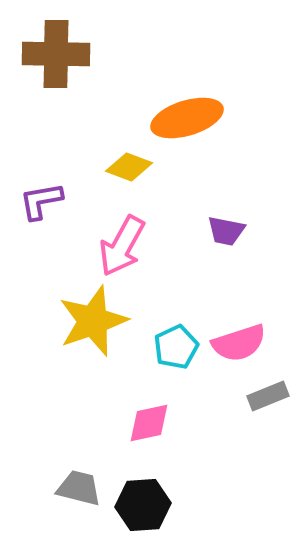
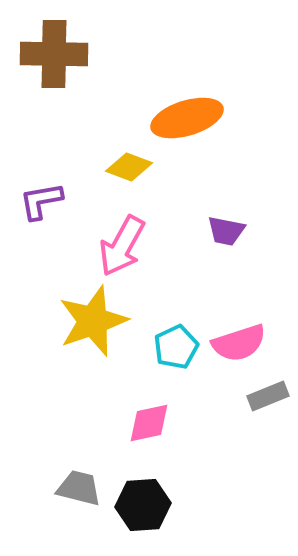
brown cross: moved 2 px left
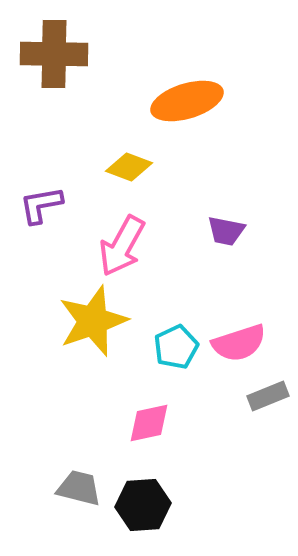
orange ellipse: moved 17 px up
purple L-shape: moved 4 px down
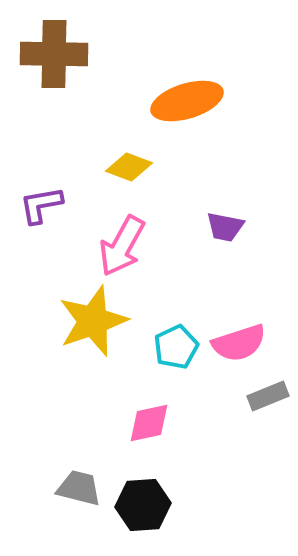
purple trapezoid: moved 1 px left, 4 px up
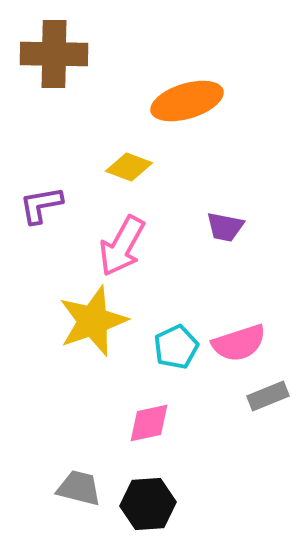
black hexagon: moved 5 px right, 1 px up
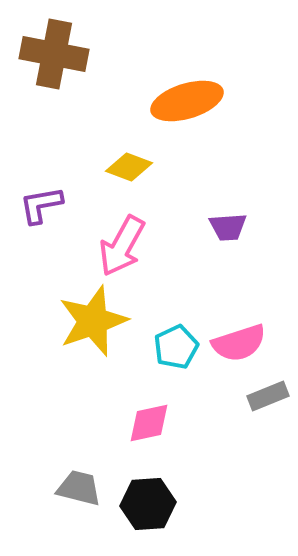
brown cross: rotated 10 degrees clockwise
purple trapezoid: moved 3 px right; rotated 15 degrees counterclockwise
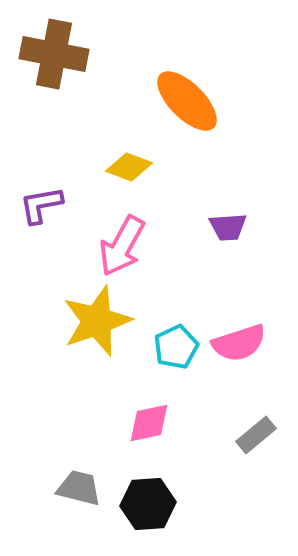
orange ellipse: rotated 62 degrees clockwise
yellow star: moved 4 px right
gray rectangle: moved 12 px left, 39 px down; rotated 18 degrees counterclockwise
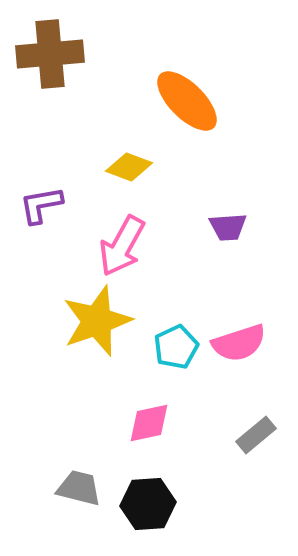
brown cross: moved 4 px left; rotated 16 degrees counterclockwise
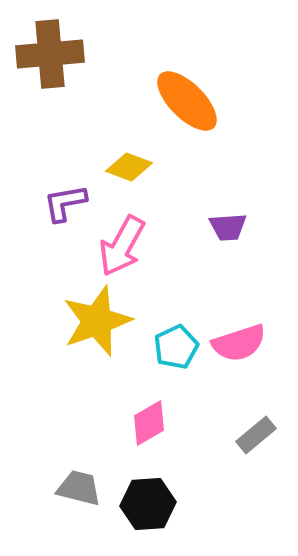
purple L-shape: moved 24 px right, 2 px up
pink diamond: rotated 18 degrees counterclockwise
